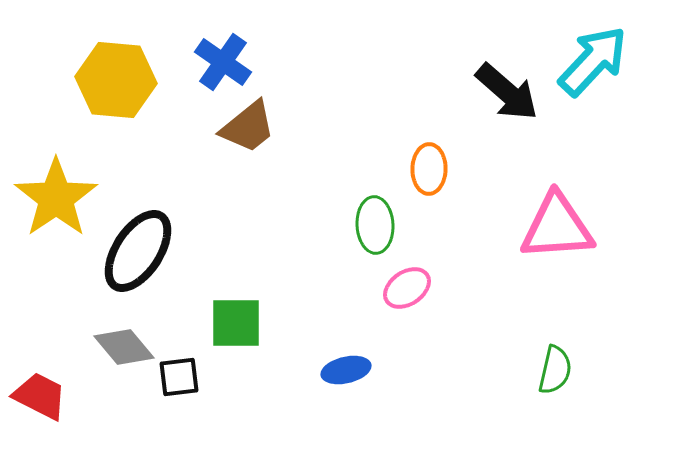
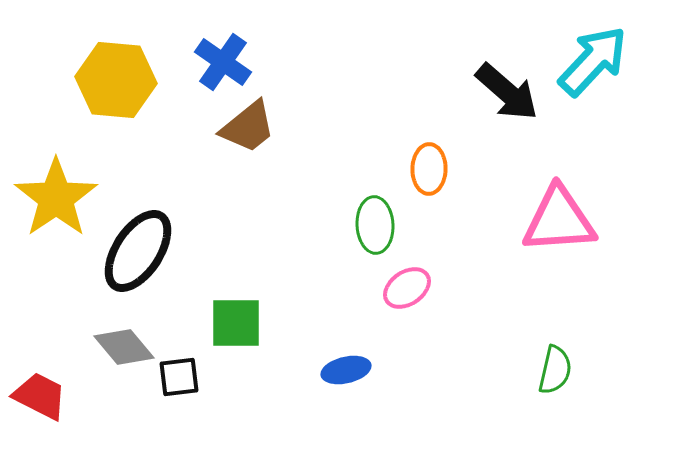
pink triangle: moved 2 px right, 7 px up
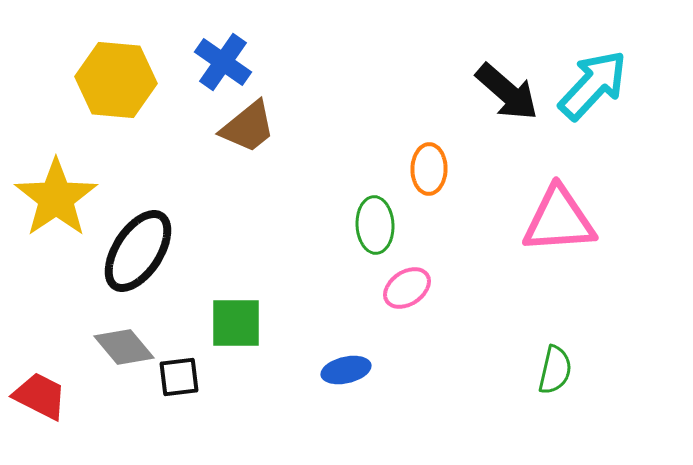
cyan arrow: moved 24 px down
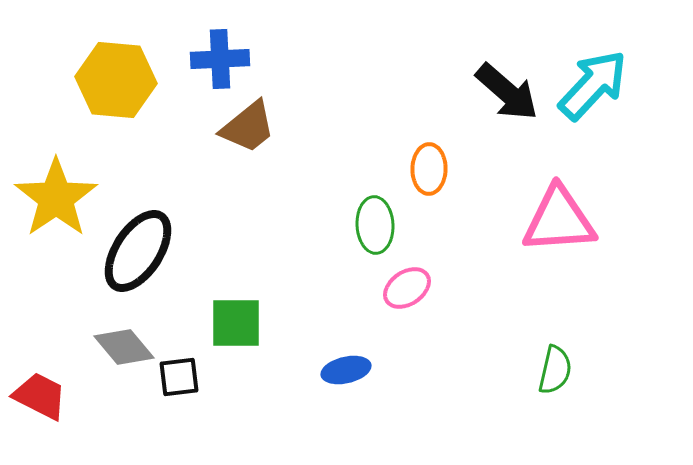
blue cross: moved 3 px left, 3 px up; rotated 38 degrees counterclockwise
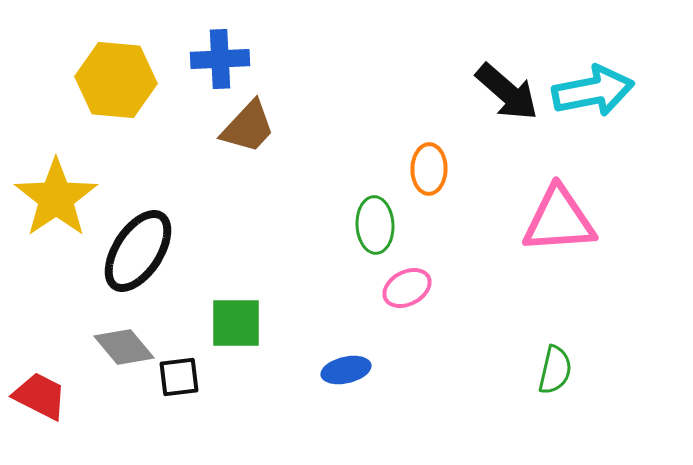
cyan arrow: moved 6 px down; rotated 36 degrees clockwise
brown trapezoid: rotated 8 degrees counterclockwise
pink ellipse: rotated 6 degrees clockwise
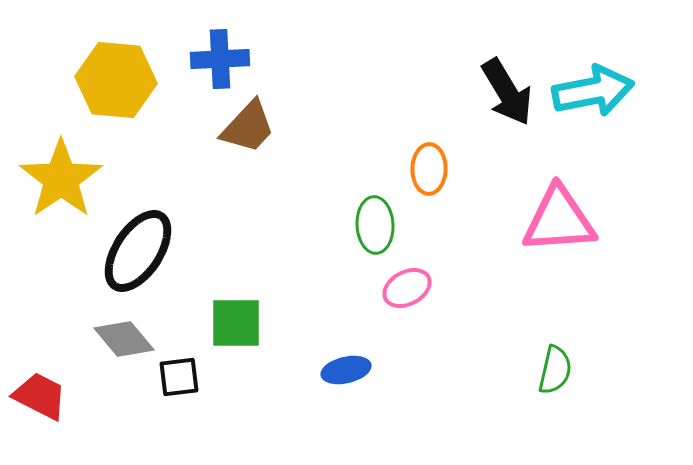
black arrow: rotated 18 degrees clockwise
yellow star: moved 5 px right, 19 px up
gray diamond: moved 8 px up
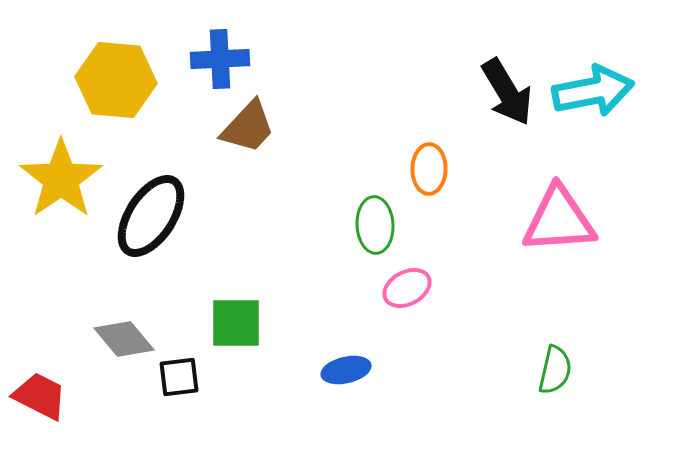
black ellipse: moved 13 px right, 35 px up
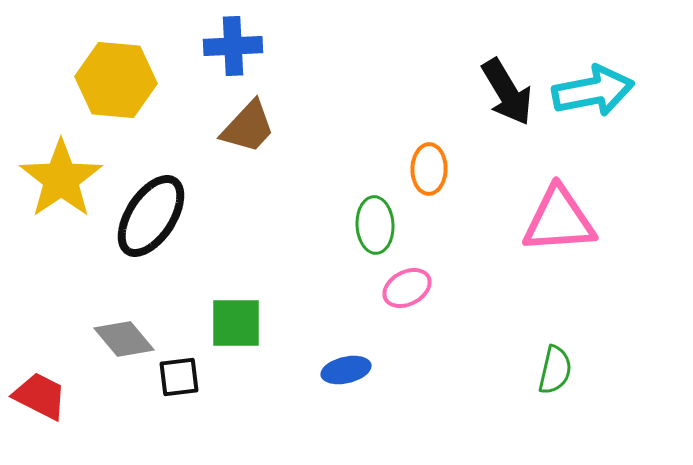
blue cross: moved 13 px right, 13 px up
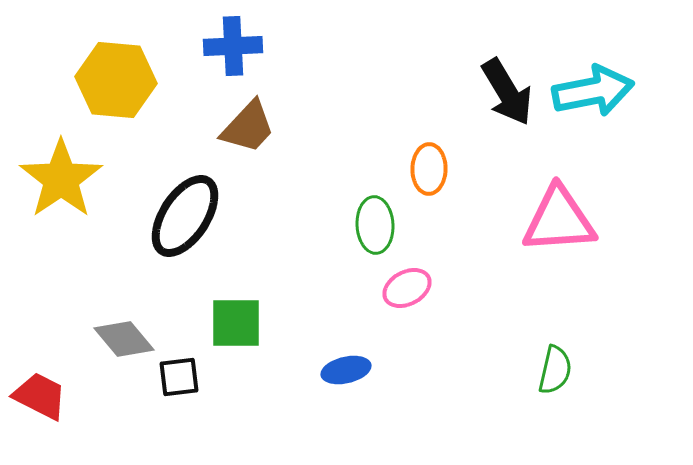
black ellipse: moved 34 px right
